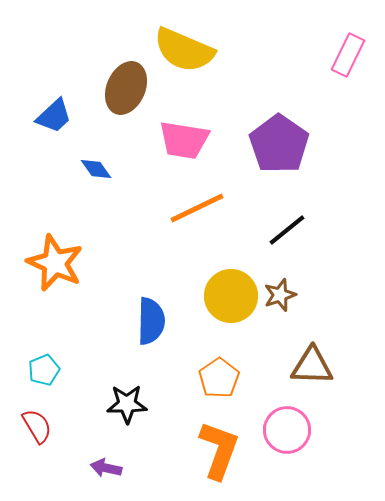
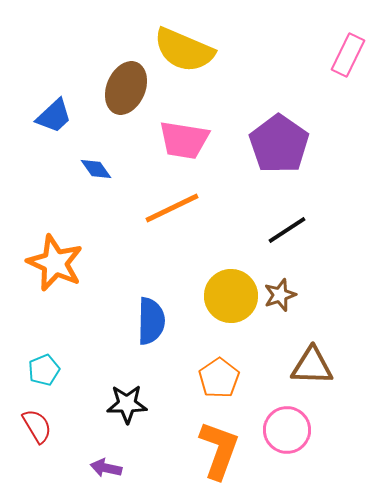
orange line: moved 25 px left
black line: rotated 6 degrees clockwise
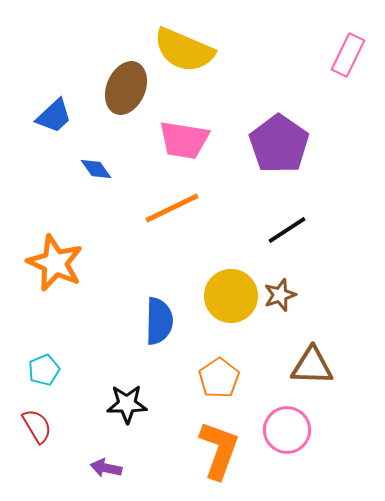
blue semicircle: moved 8 px right
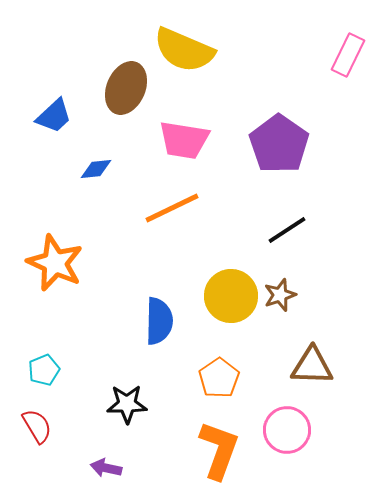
blue diamond: rotated 60 degrees counterclockwise
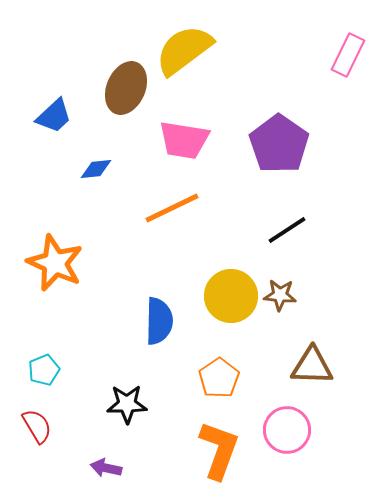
yellow semicircle: rotated 120 degrees clockwise
brown star: rotated 24 degrees clockwise
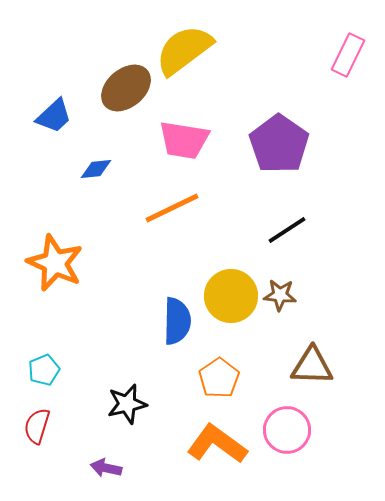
brown ellipse: rotated 27 degrees clockwise
blue semicircle: moved 18 px right
black star: rotated 12 degrees counterclockwise
red semicircle: rotated 132 degrees counterclockwise
orange L-shape: moved 2 px left, 6 px up; rotated 74 degrees counterclockwise
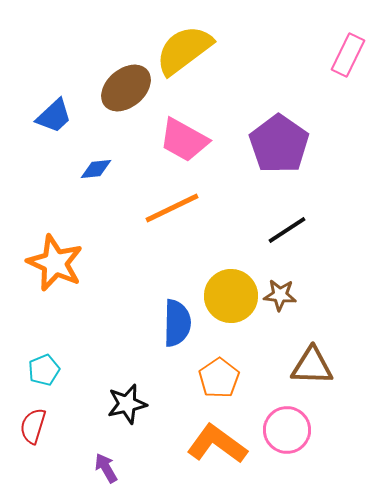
pink trapezoid: rotated 20 degrees clockwise
blue semicircle: moved 2 px down
red semicircle: moved 4 px left
purple arrow: rotated 48 degrees clockwise
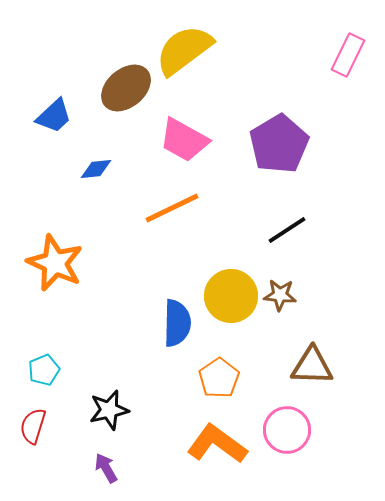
purple pentagon: rotated 6 degrees clockwise
black star: moved 18 px left, 6 px down
